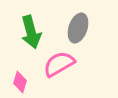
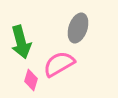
green arrow: moved 10 px left, 10 px down
pink diamond: moved 11 px right, 2 px up
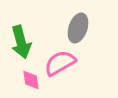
pink semicircle: moved 1 px right, 1 px up
pink diamond: rotated 25 degrees counterclockwise
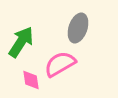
green arrow: rotated 132 degrees counterclockwise
pink semicircle: moved 1 px down
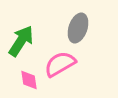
green arrow: moved 1 px up
pink diamond: moved 2 px left
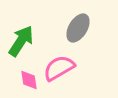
gray ellipse: rotated 12 degrees clockwise
pink semicircle: moved 1 px left, 4 px down
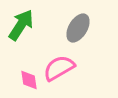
green arrow: moved 16 px up
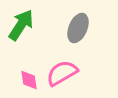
gray ellipse: rotated 8 degrees counterclockwise
pink semicircle: moved 3 px right, 5 px down
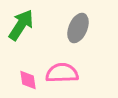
pink semicircle: rotated 28 degrees clockwise
pink diamond: moved 1 px left
